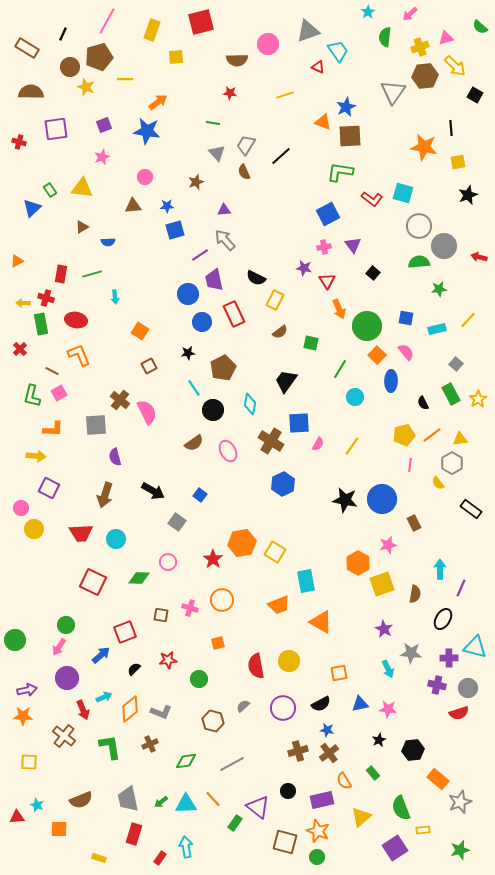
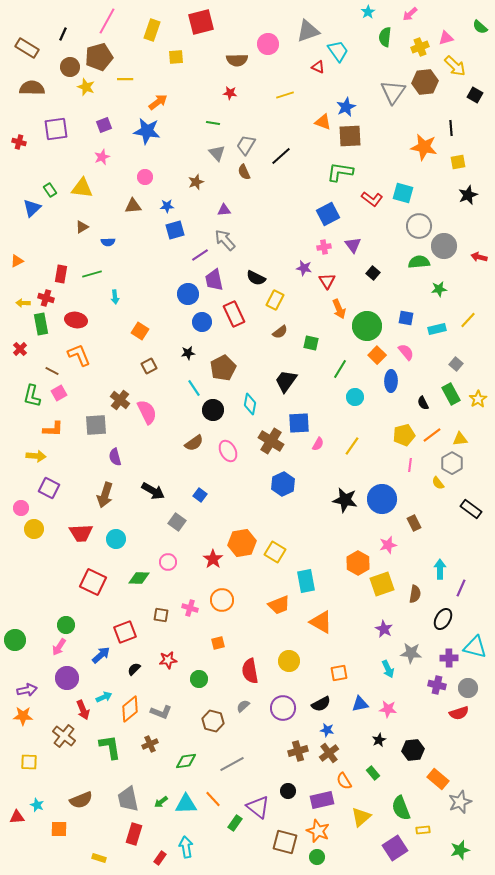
brown hexagon at (425, 76): moved 6 px down
brown semicircle at (31, 92): moved 1 px right, 4 px up
red semicircle at (256, 666): moved 6 px left, 5 px down
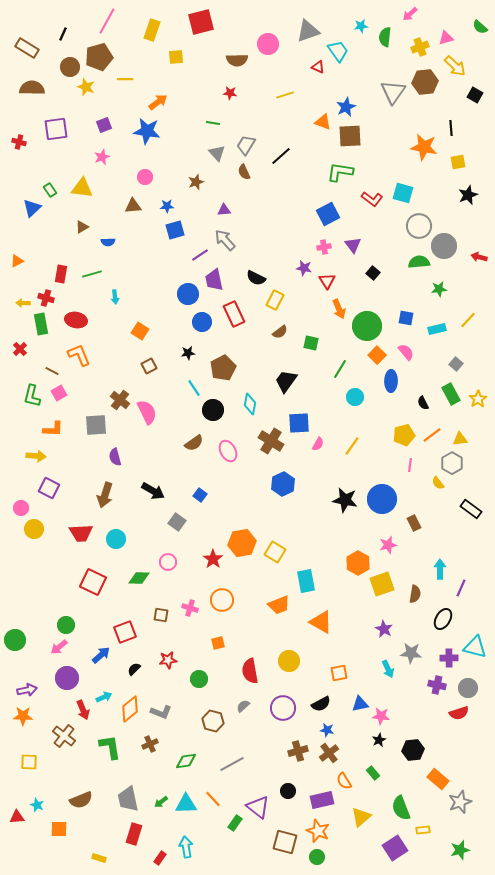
cyan star at (368, 12): moved 7 px left, 14 px down; rotated 24 degrees clockwise
pink arrow at (59, 647): rotated 18 degrees clockwise
pink star at (388, 709): moved 7 px left, 7 px down
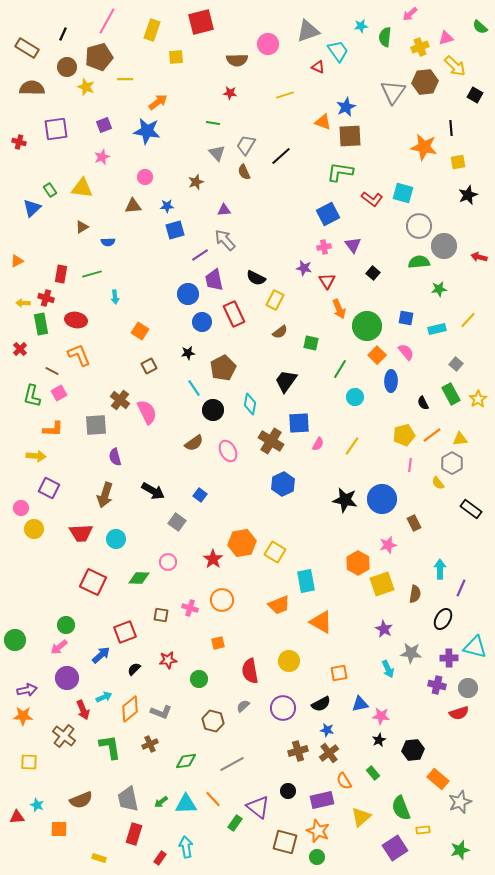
brown circle at (70, 67): moved 3 px left
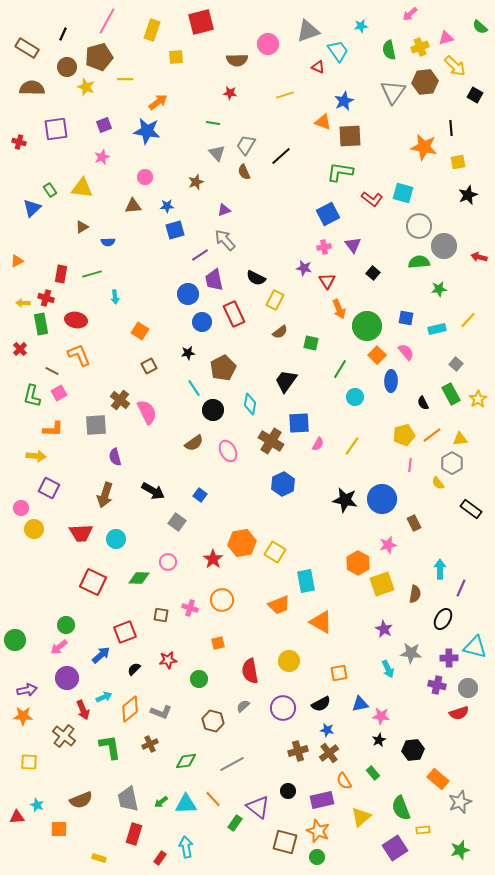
green semicircle at (385, 37): moved 4 px right, 13 px down; rotated 18 degrees counterclockwise
blue star at (346, 107): moved 2 px left, 6 px up
purple triangle at (224, 210): rotated 16 degrees counterclockwise
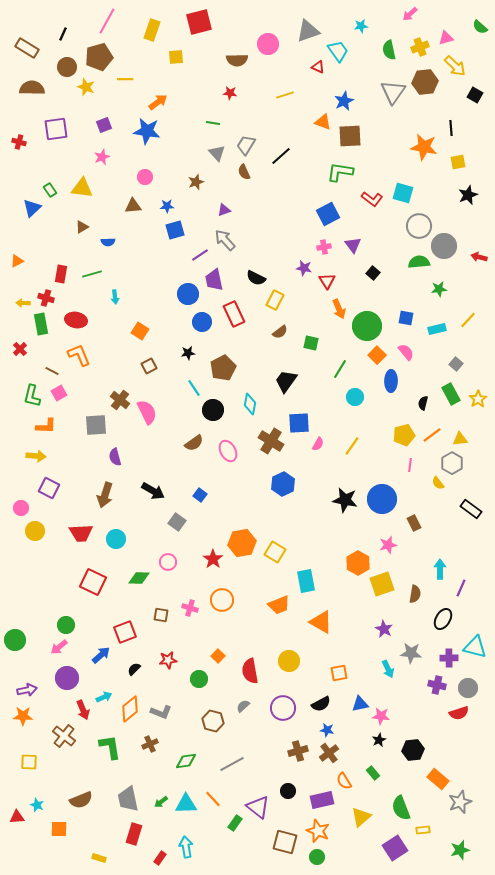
red square at (201, 22): moved 2 px left
black semicircle at (423, 403): rotated 40 degrees clockwise
orange L-shape at (53, 429): moved 7 px left, 3 px up
yellow circle at (34, 529): moved 1 px right, 2 px down
orange square at (218, 643): moved 13 px down; rotated 32 degrees counterclockwise
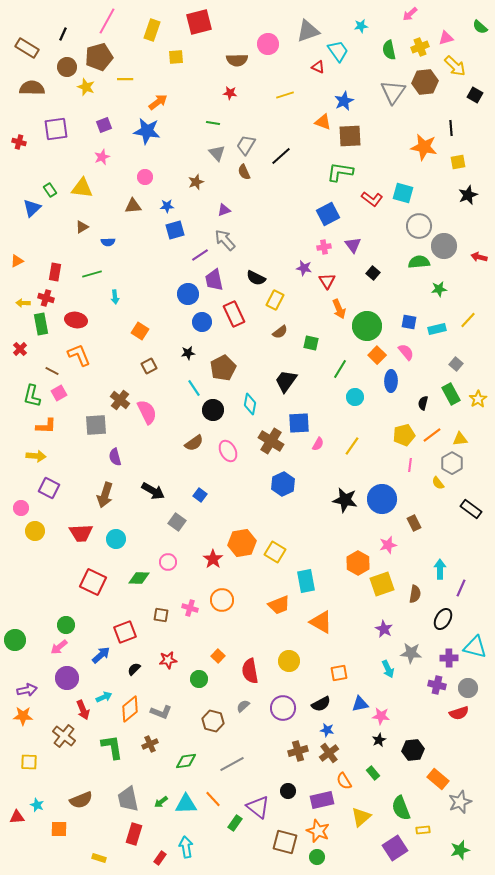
red rectangle at (61, 274): moved 6 px left, 2 px up
blue square at (406, 318): moved 3 px right, 4 px down
green L-shape at (110, 747): moved 2 px right
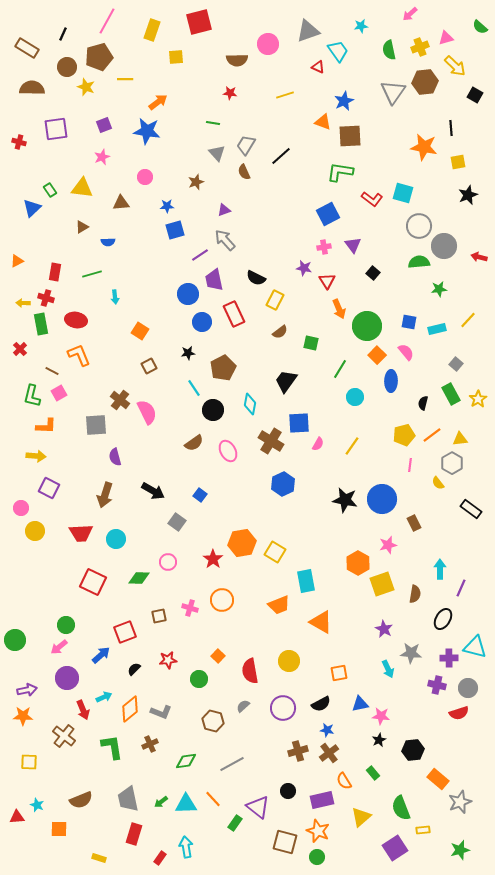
brown triangle at (133, 206): moved 12 px left, 3 px up
brown square at (161, 615): moved 2 px left, 1 px down; rotated 21 degrees counterclockwise
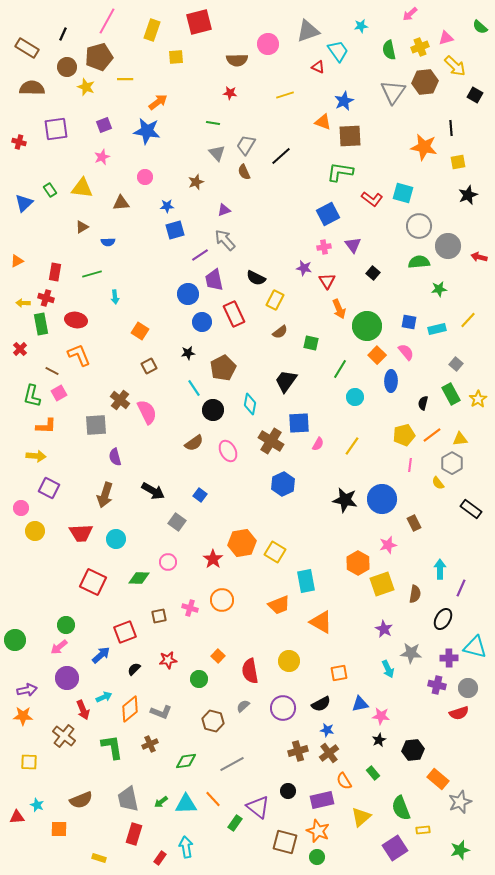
blue triangle at (32, 208): moved 8 px left, 5 px up
gray circle at (444, 246): moved 4 px right
